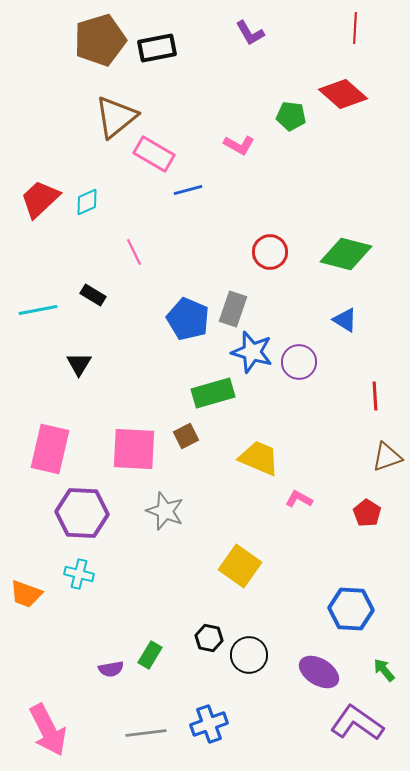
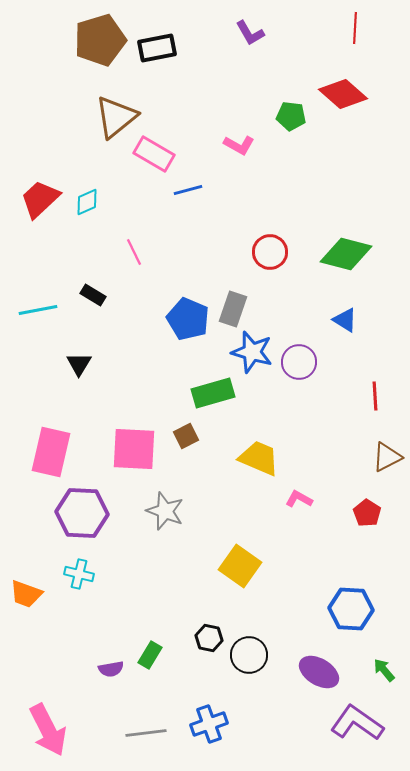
pink rectangle at (50, 449): moved 1 px right, 3 px down
brown triangle at (387, 457): rotated 8 degrees counterclockwise
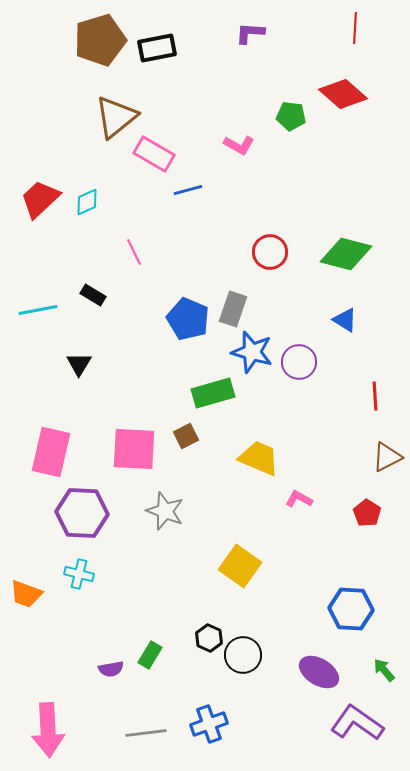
purple L-shape at (250, 33): rotated 124 degrees clockwise
black hexagon at (209, 638): rotated 12 degrees clockwise
black circle at (249, 655): moved 6 px left
pink arrow at (48, 730): rotated 24 degrees clockwise
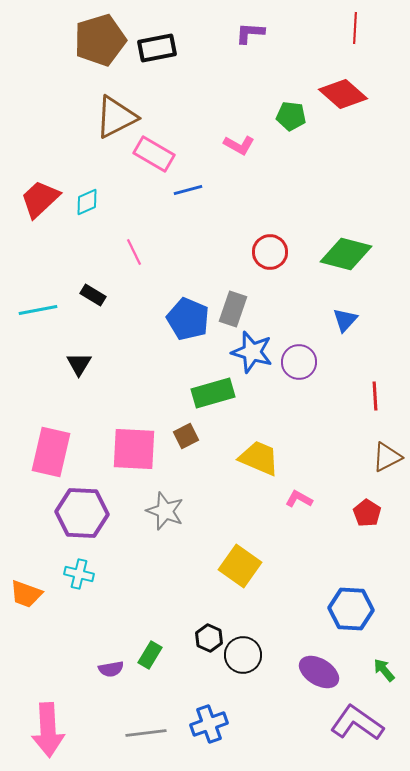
brown triangle at (116, 117): rotated 12 degrees clockwise
blue triangle at (345, 320): rotated 40 degrees clockwise
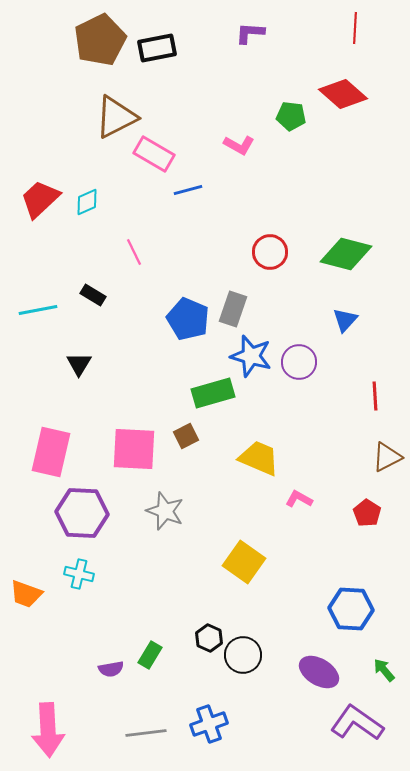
brown pentagon at (100, 40): rotated 9 degrees counterclockwise
blue star at (252, 352): moved 1 px left, 4 px down
yellow square at (240, 566): moved 4 px right, 4 px up
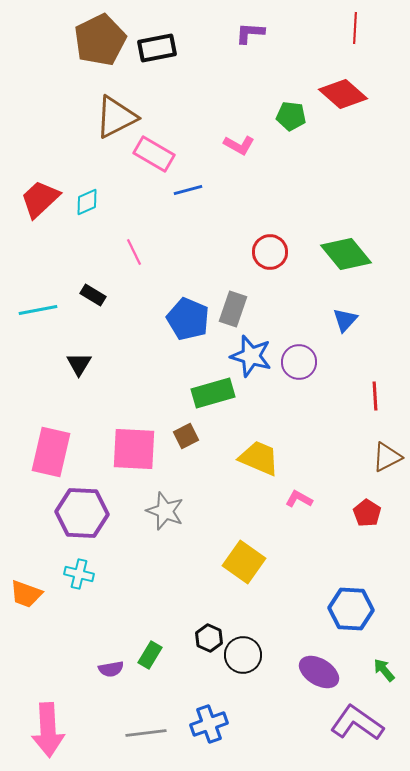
green diamond at (346, 254): rotated 36 degrees clockwise
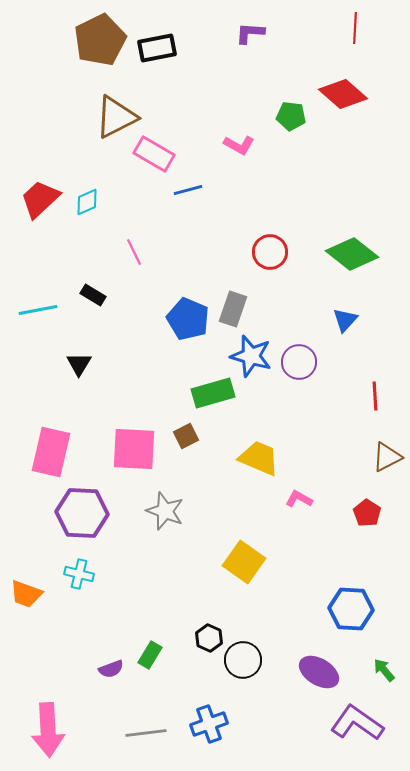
green diamond at (346, 254): moved 6 px right; rotated 12 degrees counterclockwise
black circle at (243, 655): moved 5 px down
purple semicircle at (111, 669): rotated 10 degrees counterclockwise
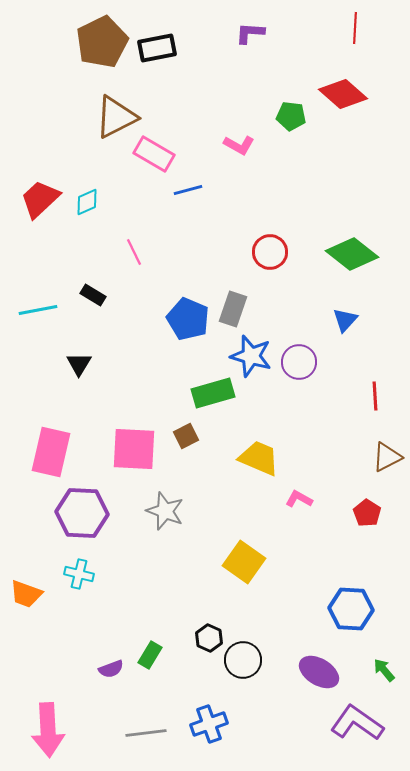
brown pentagon at (100, 40): moved 2 px right, 2 px down
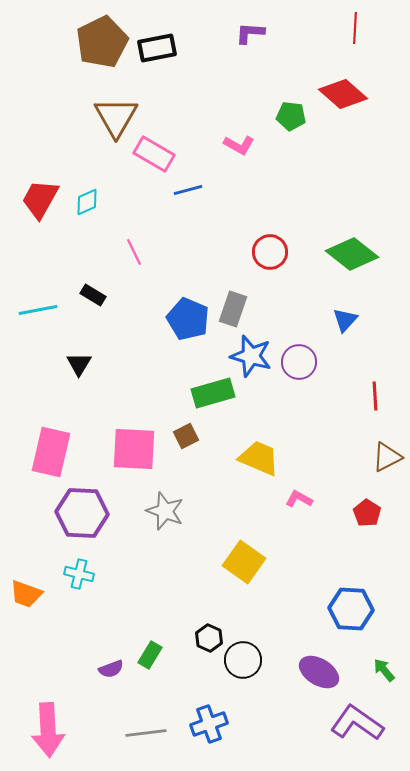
brown triangle at (116, 117): rotated 33 degrees counterclockwise
red trapezoid at (40, 199): rotated 18 degrees counterclockwise
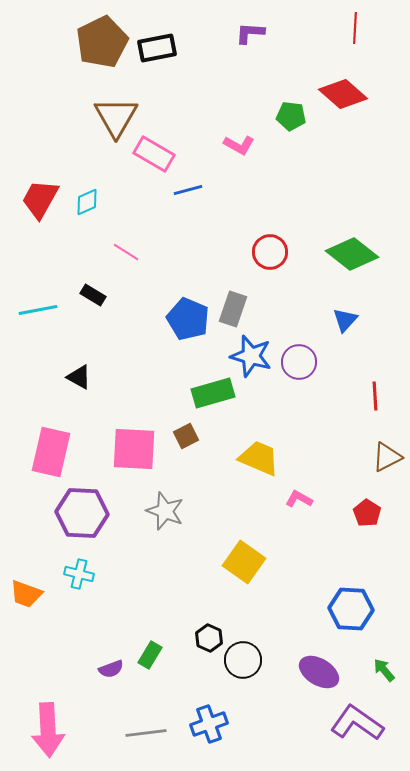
pink line at (134, 252): moved 8 px left; rotated 32 degrees counterclockwise
black triangle at (79, 364): moved 13 px down; rotated 32 degrees counterclockwise
